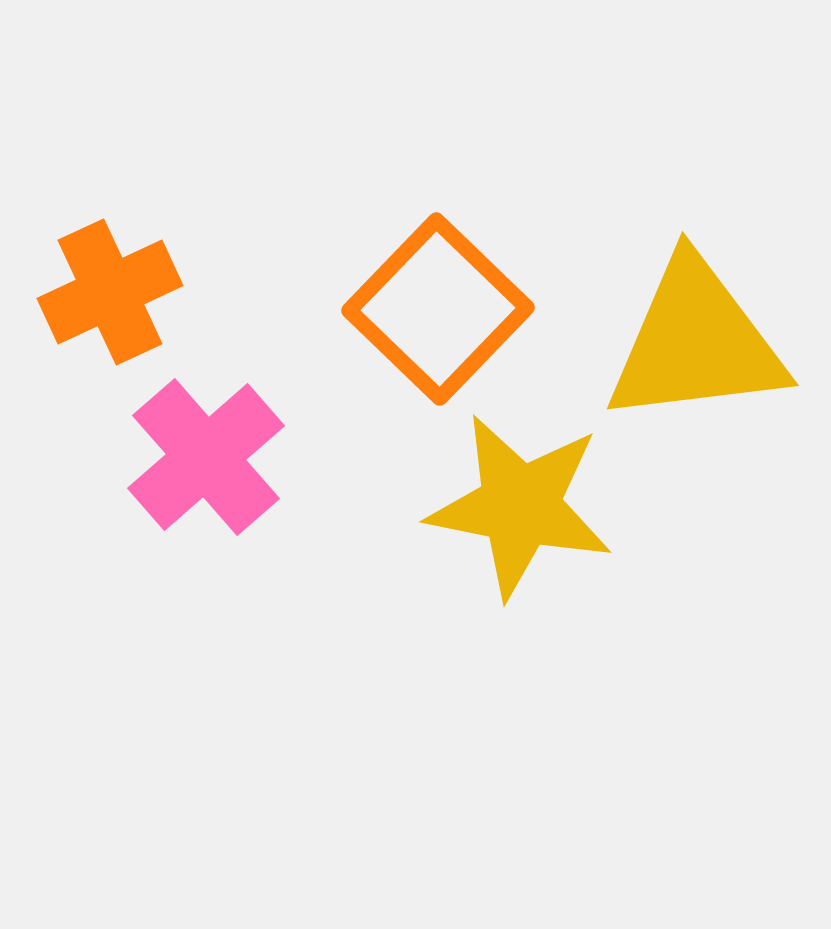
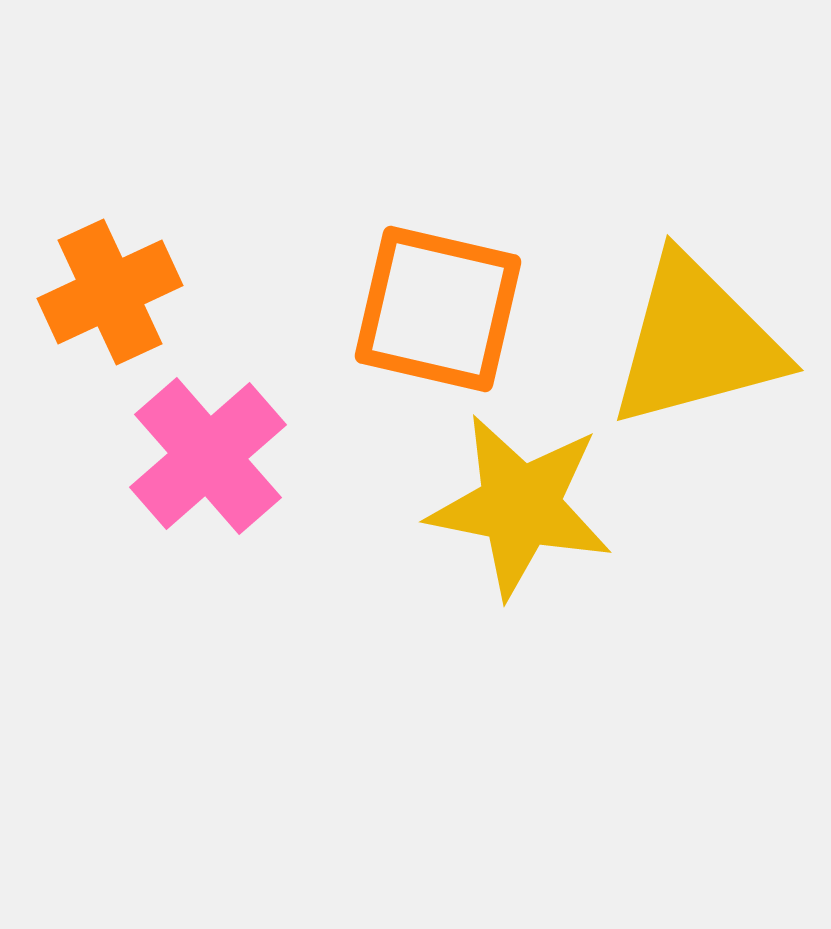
orange square: rotated 31 degrees counterclockwise
yellow triangle: rotated 8 degrees counterclockwise
pink cross: moved 2 px right, 1 px up
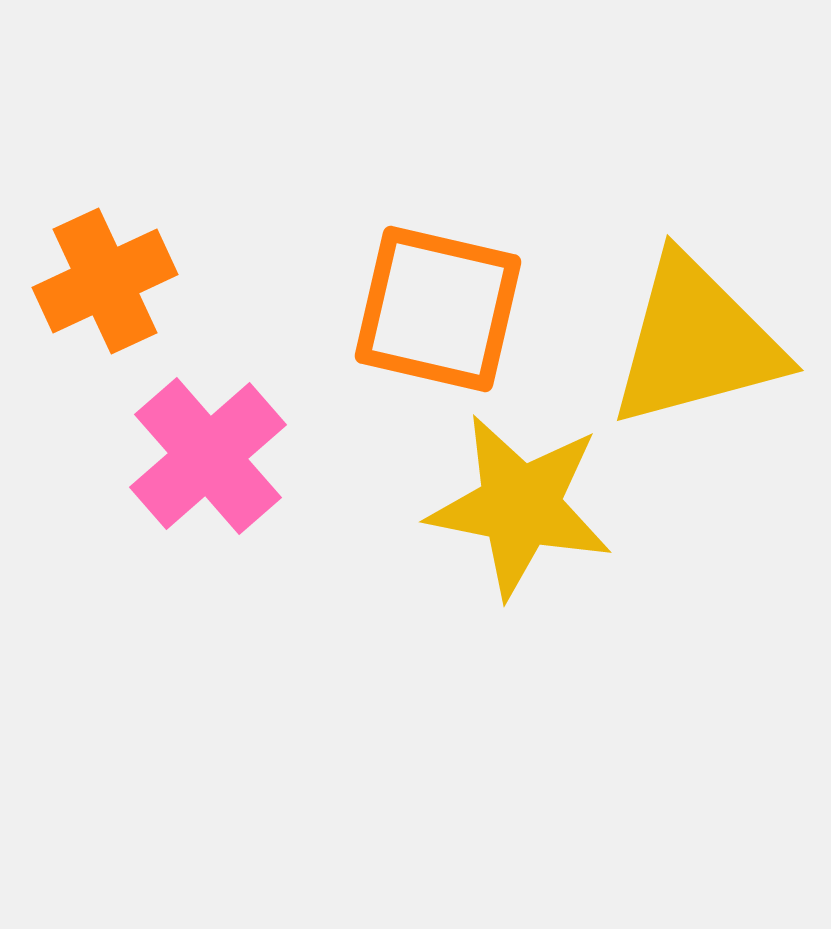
orange cross: moved 5 px left, 11 px up
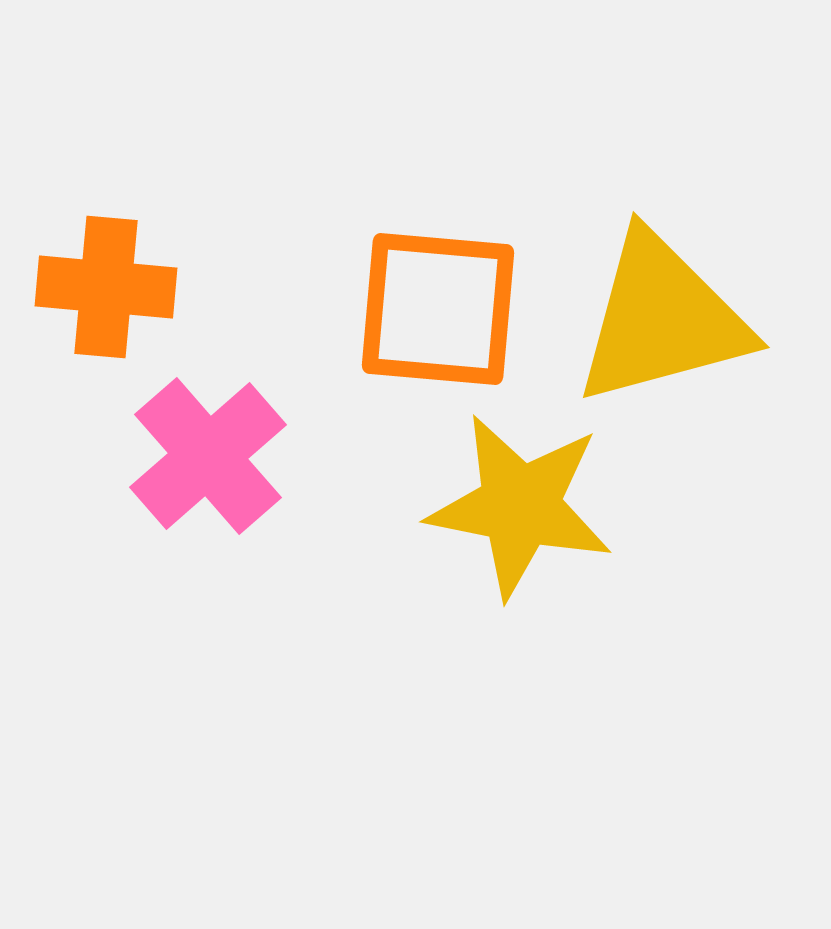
orange cross: moved 1 px right, 6 px down; rotated 30 degrees clockwise
orange square: rotated 8 degrees counterclockwise
yellow triangle: moved 34 px left, 23 px up
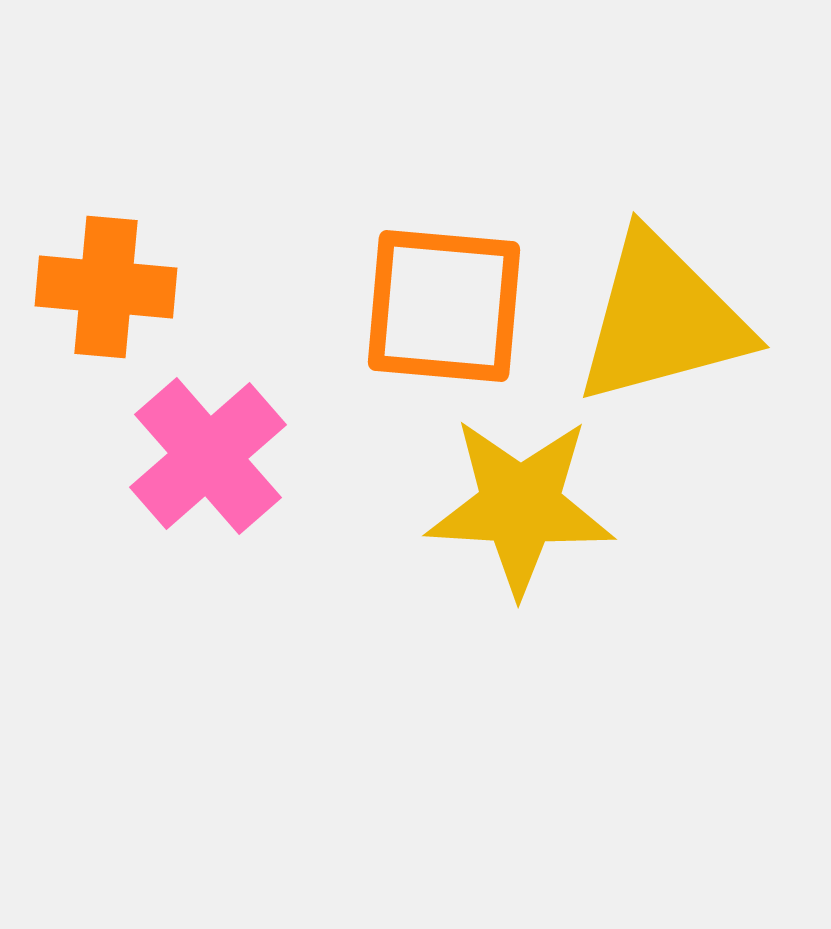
orange square: moved 6 px right, 3 px up
yellow star: rotated 8 degrees counterclockwise
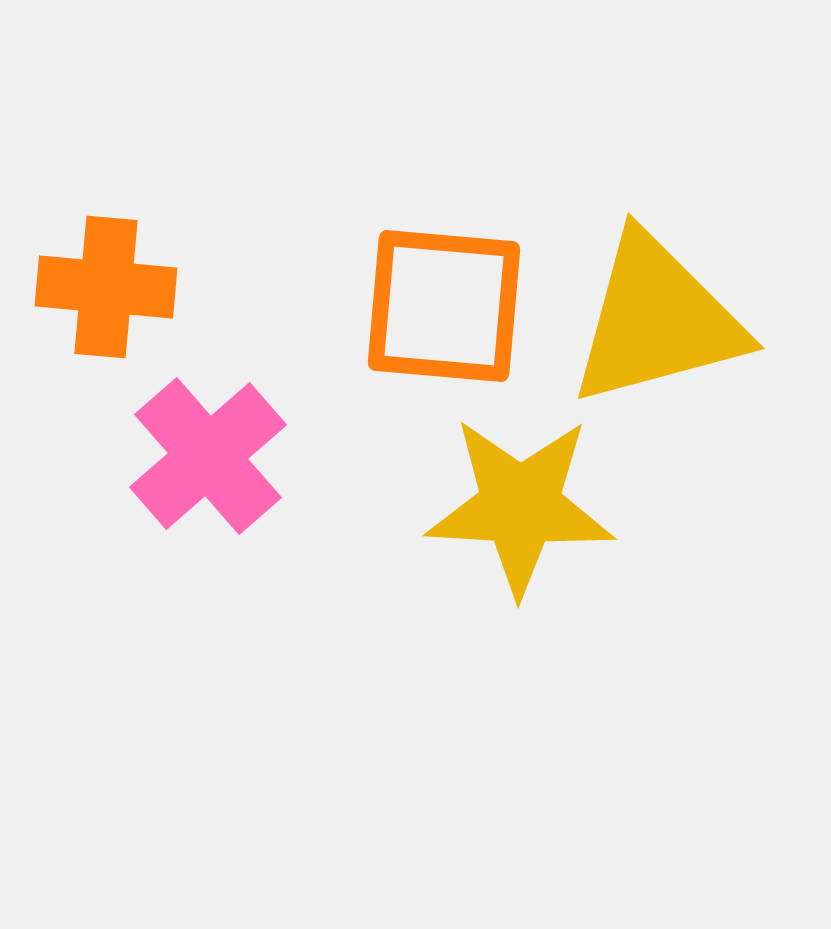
yellow triangle: moved 5 px left, 1 px down
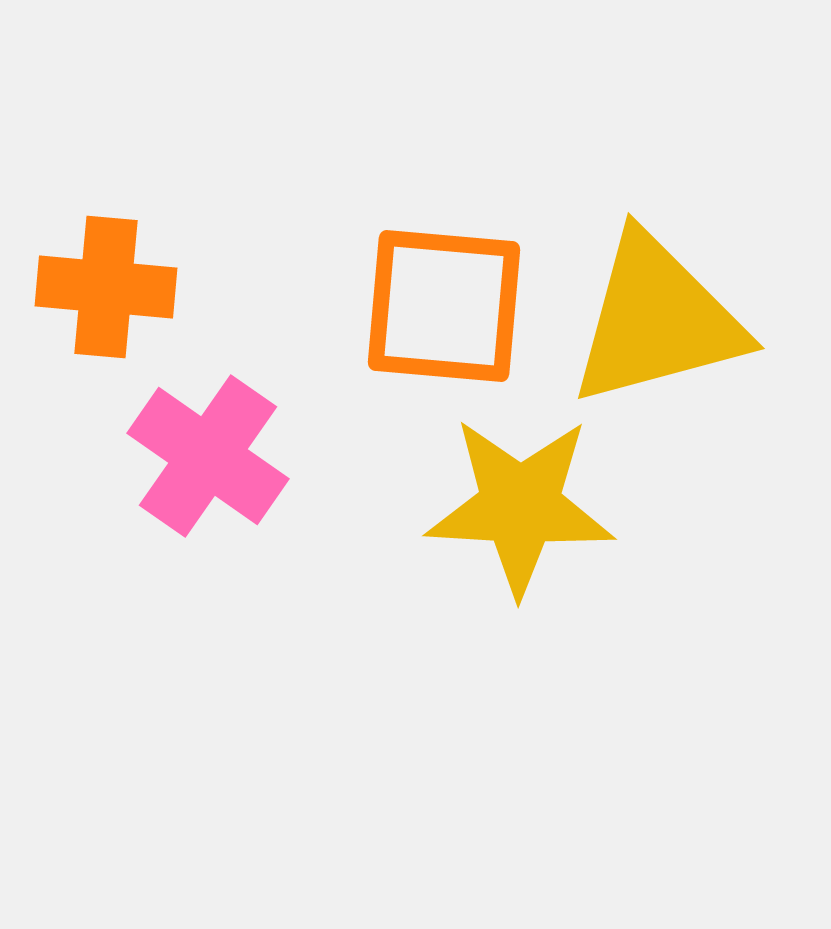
pink cross: rotated 14 degrees counterclockwise
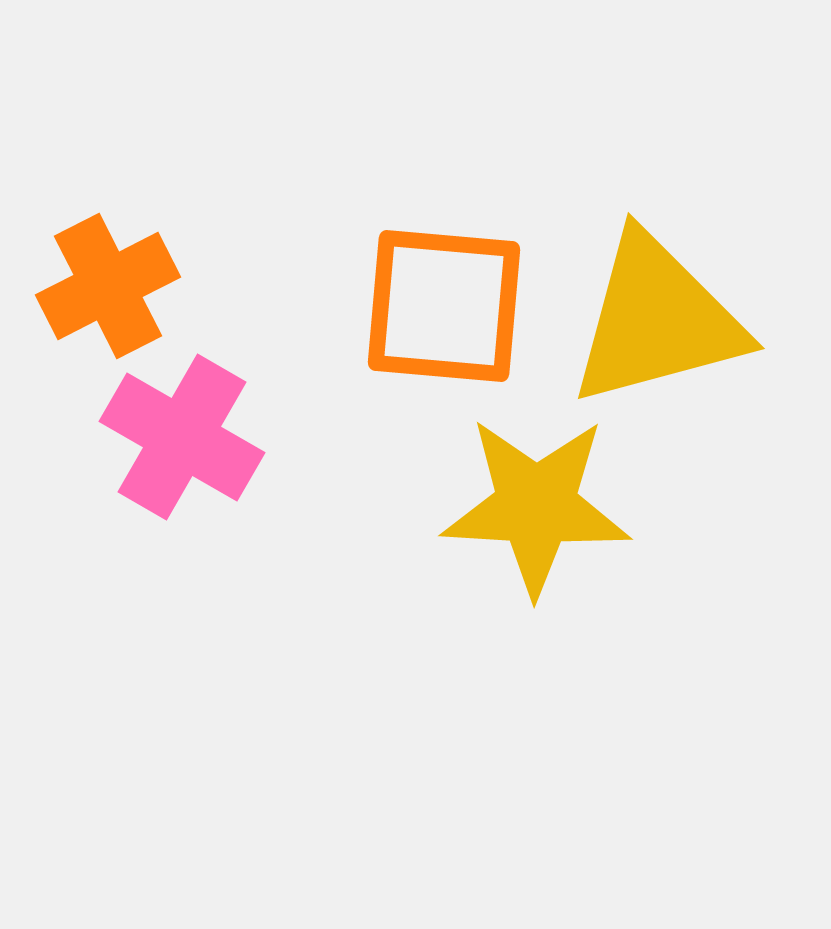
orange cross: moved 2 px right, 1 px up; rotated 32 degrees counterclockwise
pink cross: moved 26 px left, 19 px up; rotated 5 degrees counterclockwise
yellow star: moved 16 px right
